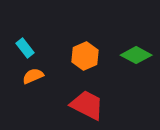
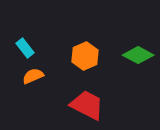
green diamond: moved 2 px right
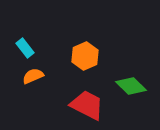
green diamond: moved 7 px left, 31 px down; rotated 16 degrees clockwise
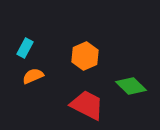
cyan rectangle: rotated 66 degrees clockwise
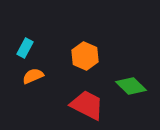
orange hexagon: rotated 12 degrees counterclockwise
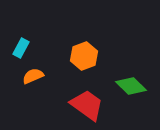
cyan rectangle: moved 4 px left
orange hexagon: moved 1 px left; rotated 16 degrees clockwise
red trapezoid: rotated 9 degrees clockwise
